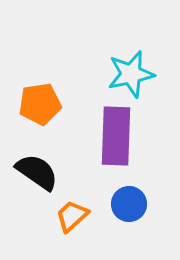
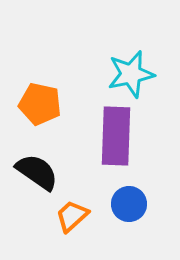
orange pentagon: rotated 21 degrees clockwise
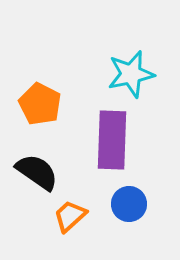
orange pentagon: rotated 15 degrees clockwise
purple rectangle: moved 4 px left, 4 px down
orange trapezoid: moved 2 px left
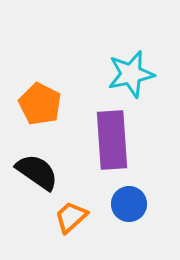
purple rectangle: rotated 6 degrees counterclockwise
orange trapezoid: moved 1 px right, 1 px down
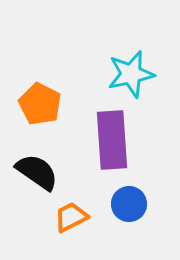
orange trapezoid: rotated 15 degrees clockwise
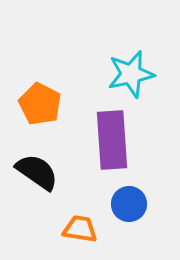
orange trapezoid: moved 9 px right, 12 px down; rotated 36 degrees clockwise
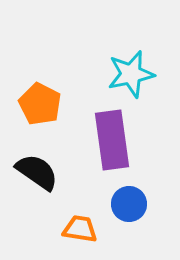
purple rectangle: rotated 4 degrees counterclockwise
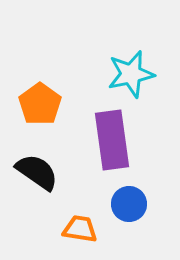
orange pentagon: rotated 9 degrees clockwise
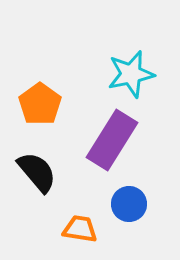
purple rectangle: rotated 40 degrees clockwise
black semicircle: rotated 15 degrees clockwise
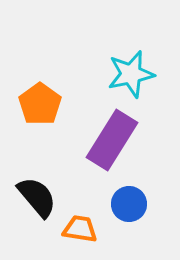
black semicircle: moved 25 px down
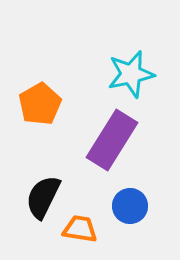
orange pentagon: rotated 6 degrees clockwise
black semicircle: moved 6 px right; rotated 114 degrees counterclockwise
blue circle: moved 1 px right, 2 px down
